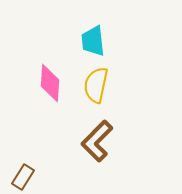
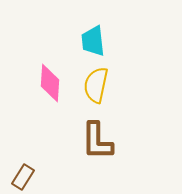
brown L-shape: rotated 45 degrees counterclockwise
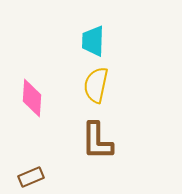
cyan trapezoid: rotated 8 degrees clockwise
pink diamond: moved 18 px left, 15 px down
brown rectangle: moved 8 px right; rotated 35 degrees clockwise
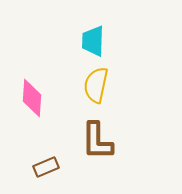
brown rectangle: moved 15 px right, 10 px up
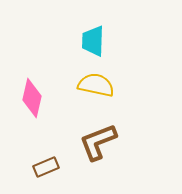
yellow semicircle: rotated 90 degrees clockwise
pink diamond: rotated 9 degrees clockwise
brown L-shape: moved 1 px right, 1 px down; rotated 69 degrees clockwise
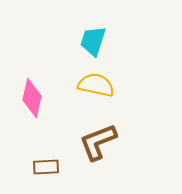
cyan trapezoid: rotated 16 degrees clockwise
brown rectangle: rotated 20 degrees clockwise
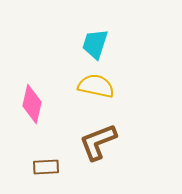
cyan trapezoid: moved 2 px right, 3 px down
yellow semicircle: moved 1 px down
pink diamond: moved 6 px down
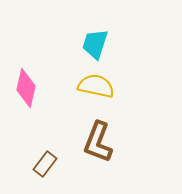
pink diamond: moved 6 px left, 16 px up
brown L-shape: rotated 48 degrees counterclockwise
brown rectangle: moved 1 px left, 3 px up; rotated 50 degrees counterclockwise
